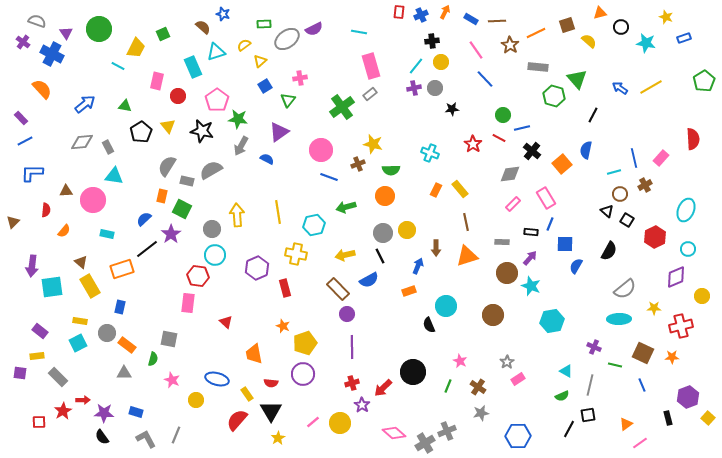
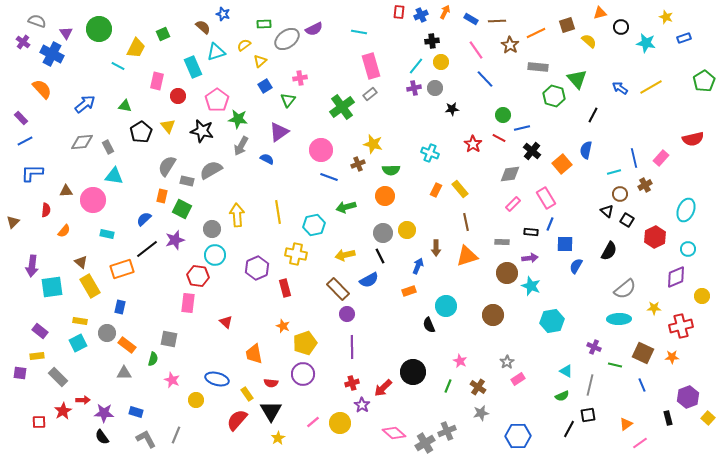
red semicircle at (693, 139): rotated 80 degrees clockwise
purple star at (171, 234): moved 4 px right, 6 px down; rotated 18 degrees clockwise
purple arrow at (530, 258): rotated 42 degrees clockwise
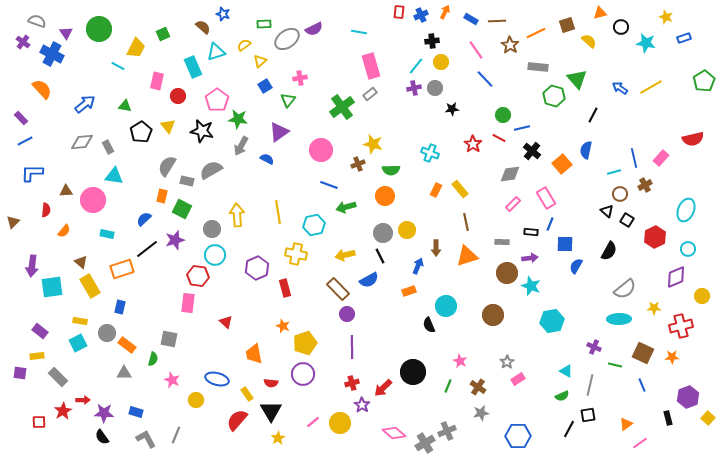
blue line at (329, 177): moved 8 px down
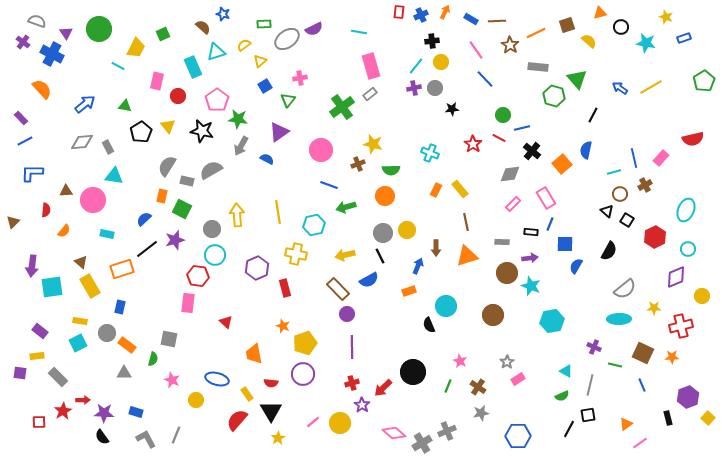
gray cross at (425, 443): moved 3 px left
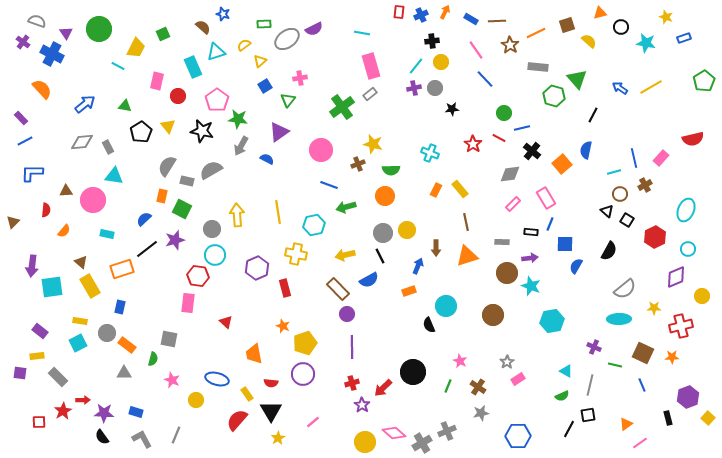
cyan line at (359, 32): moved 3 px right, 1 px down
green circle at (503, 115): moved 1 px right, 2 px up
yellow circle at (340, 423): moved 25 px right, 19 px down
gray L-shape at (146, 439): moved 4 px left
